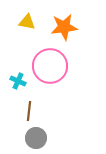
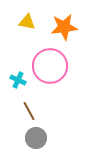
cyan cross: moved 1 px up
brown line: rotated 36 degrees counterclockwise
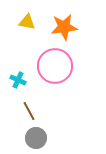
pink circle: moved 5 px right
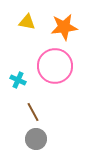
brown line: moved 4 px right, 1 px down
gray circle: moved 1 px down
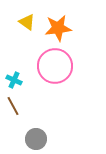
yellow triangle: rotated 24 degrees clockwise
orange star: moved 6 px left, 1 px down
cyan cross: moved 4 px left
brown line: moved 20 px left, 6 px up
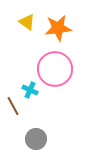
pink circle: moved 3 px down
cyan cross: moved 16 px right, 10 px down
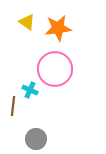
brown line: rotated 36 degrees clockwise
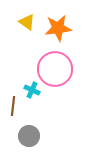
cyan cross: moved 2 px right
gray circle: moved 7 px left, 3 px up
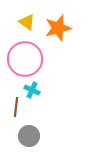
orange star: rotated 8 degrees counterclockwise
pink circle: moved 30 px left, 10 px up
brown line: moved 3 px right, 1 px down
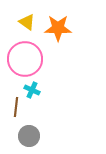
orange star: rotated 16 degrees clockwise
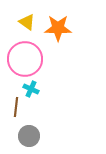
cyan cross: moved 1 px left, 1 px up
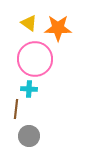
yellow triangle: moved 2 px right, 1 px down
pink circle: moved 10 px right
cyan cross: moved 2 px left; rotated 21 degrees counterclockwise
brown line: moved 2 px down
